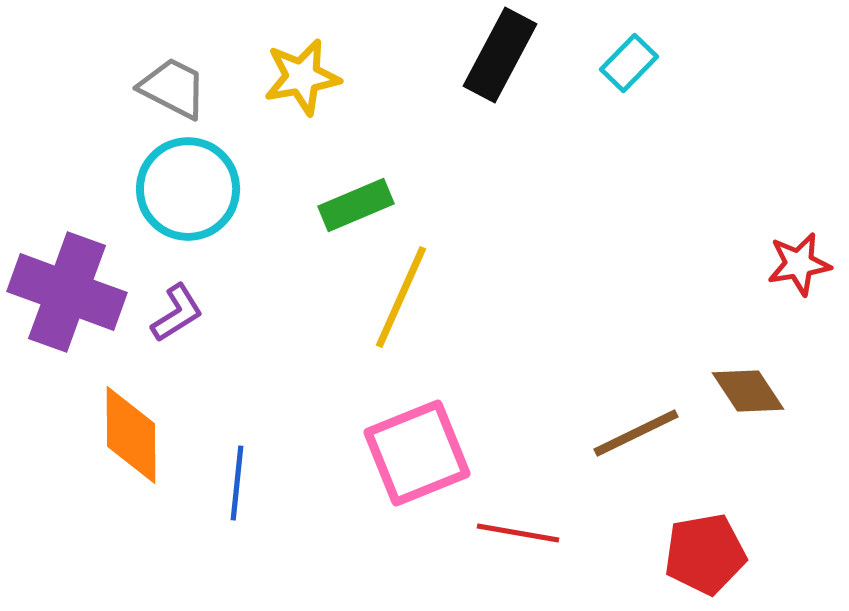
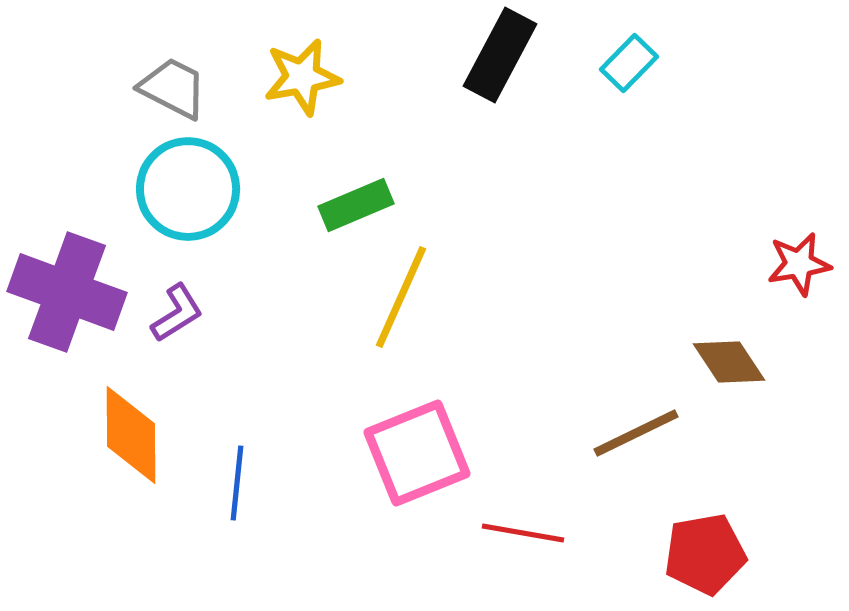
brown diamond: moved 19 px left, 29 px up
red line: moved 5 px right
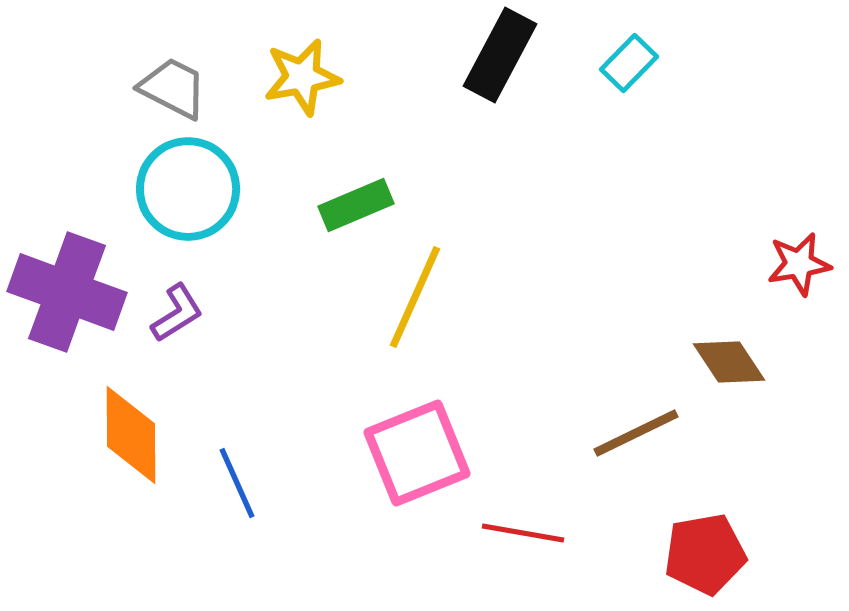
yellow line: moved 14 px right
blue line: rotated 30 degrees counterclockwise
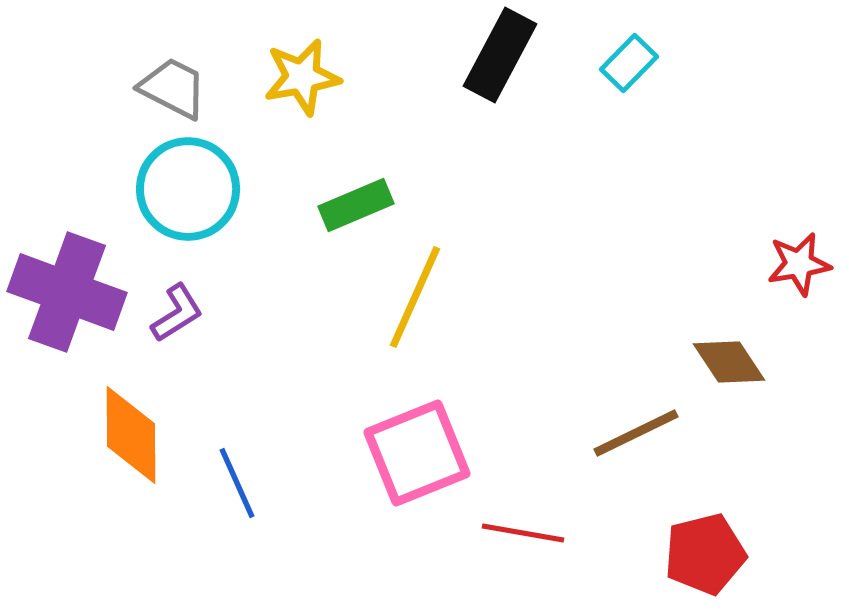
red pentagon: rotated 4 degrees counterclockwise
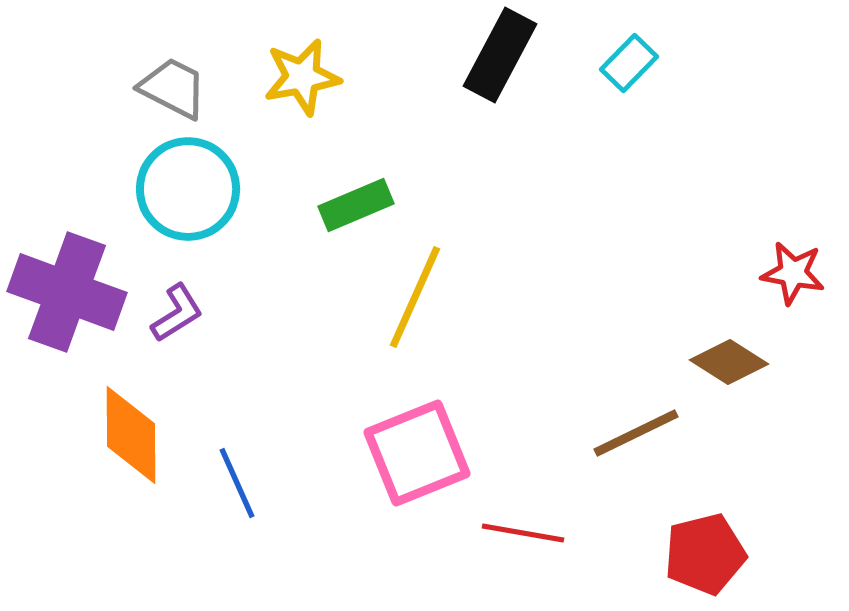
red star: moved 6 px left, 9 px down; rotated 20 degrees clockwise
brown diamond: rotated 24 degrees counterclockwise
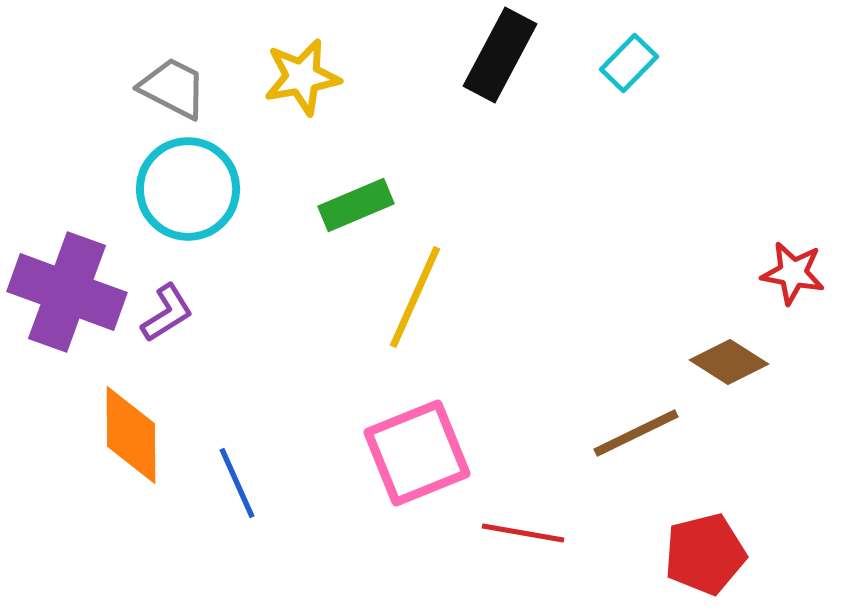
purple L-shape: moved 10 px left
